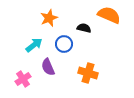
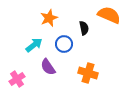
black semicircle: rotated 64 degrees clockwise
purple semicircle: rotated 12 degrees counterclockwise
pink cross: moved 6 px left
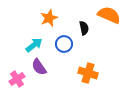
purple semicircle: moved 9 px left
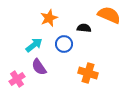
black semicircle: rotated 72 degrees counterclockwise
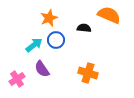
blue circle: moved 8 px left, 4 px up
purple semicircle: moved 3 px right, 2 px down
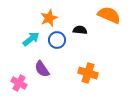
black semicircle: moved 4 px left, 2 px down
blue circle: moved 1 px right
cyan arrow: moved 3 px left, 6 px up
pink cross: moved 2 px right, 4 px down; rotated 28 degrees counterclockwise
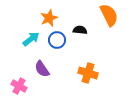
orange semicircle: rotated 40 degrees clockwise
pink cross: moved 3 px down
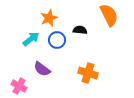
purple semicircle: rotated 18 degrees counterclockwise
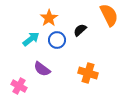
orange star: rotated 12 degrees counterclockwise
black semicircle: rotated 48 degrees counterclockwise
